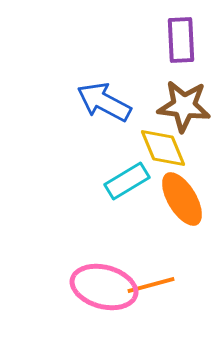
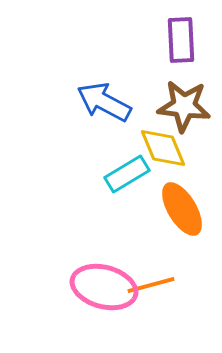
cyan rectangle: moved 7 px up
orange ellipse: moved 10 px down
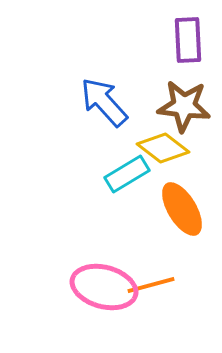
purple rectangle: moved 7 px right
blue arrow: rotated 20 degrees clockwise
yellow diamond: rotated 30 degrees counterclockwise
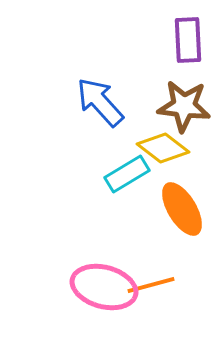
blue arrow: moved 4 px left
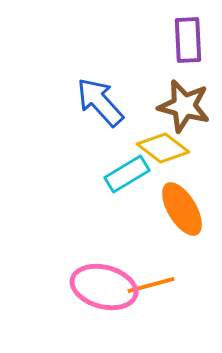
brown star: rotated 8 degrees clockwise
